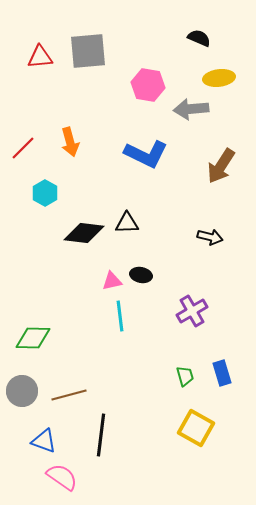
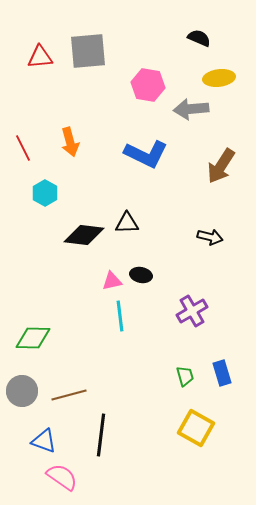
red line: rotated 72 degrees counterclockwise
black diamond: moved 2 px down
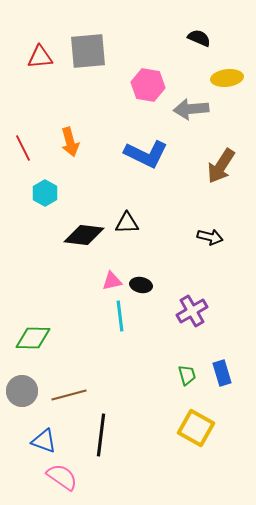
yellow ellipse: moved 8 px right
black ellipse: moved 10 px down
green trapezoid: moved 2 px right, 1 px up
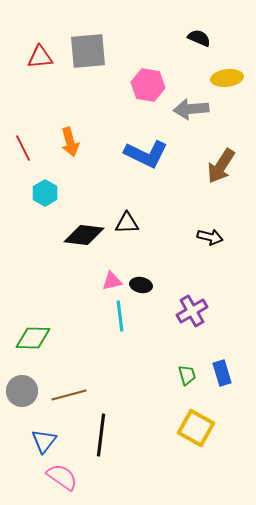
blue triangle: rotated 48 degrees clockwise
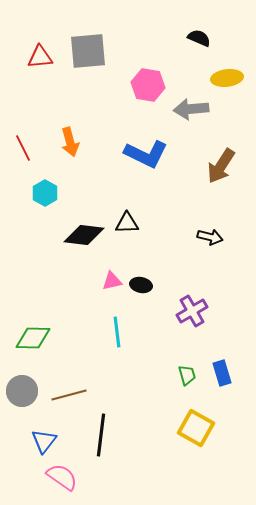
cyan line: moved 3 px left, 16 px down
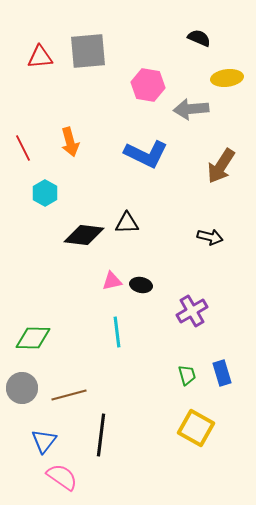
gray circle: moved 3 px up
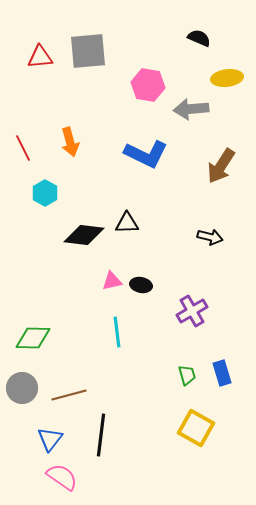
blue triangle: moved 6 px right, 2 px up
